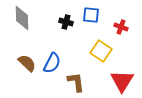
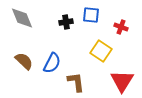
gray diamond: rotated 20 degrees counterclockwise
black cross: rotated 24 degrees counterclockwise
brown semicircle: moved 3 px left, 2 px up
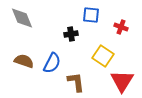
black cross: moved 5 px right, 12 px down
yellow square: moved 2 px right, 5 px down
brown semicircle: rotated 24 degrees counterclockwise
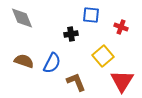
yellow square: rotated 15 degrees clockwise
brown L-shape: rotated 15 degrees counterclockwise
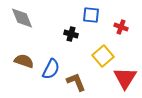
black cross: rotated 24 degrees clockwise
blue semicircle: moved 1 px left, 6 px down
red triangle: moved 3 px right, 3 px up
